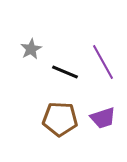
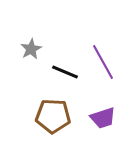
brown pentagon: moved 7 px left, 3 px up
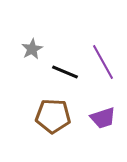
gray star: moved 1 px right
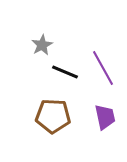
gray star: moved 10 px right, 4 px up
purple line: moved 6 px down
purple trapezoid: moved 2 px right, 1 px up; rotated 84 degrees counterclockwise
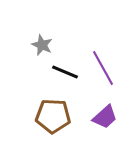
gray star: rotated 20 degrees counterclockwise
purple trapezoid: rotated 60 degrees clockwise
